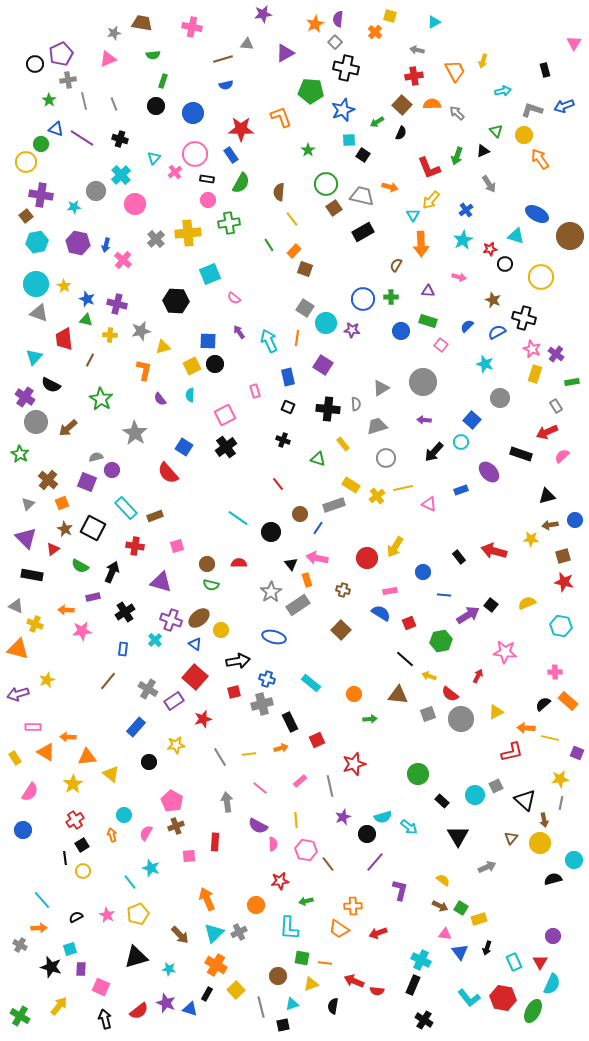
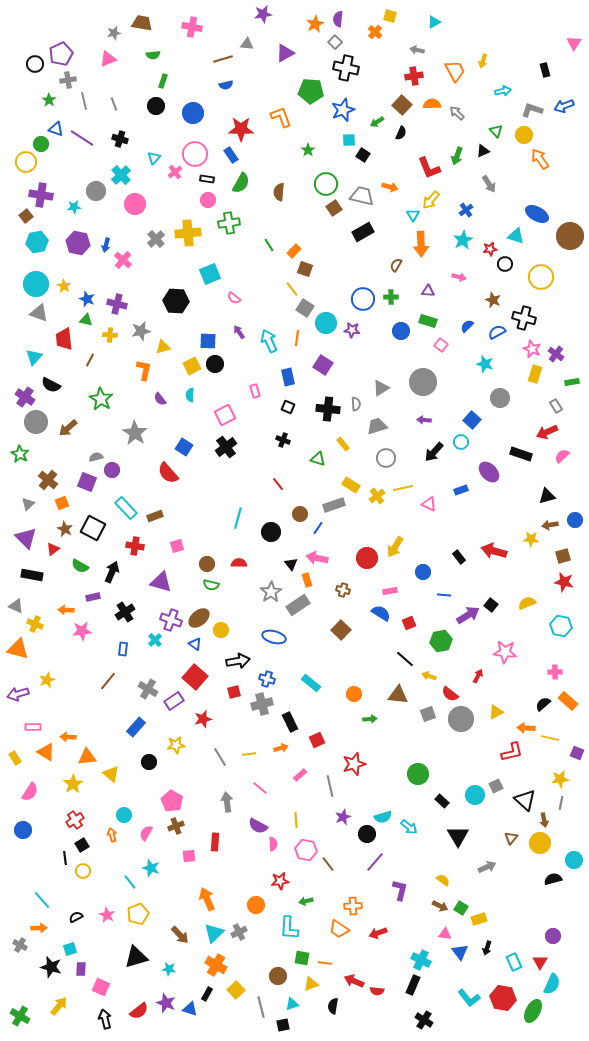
yellow line at (292, 219): moved 70 px down
cyan line at (238, 518): rotated 70 degrees clockwise
pink rectangle at (300, 781): moved 6 px up
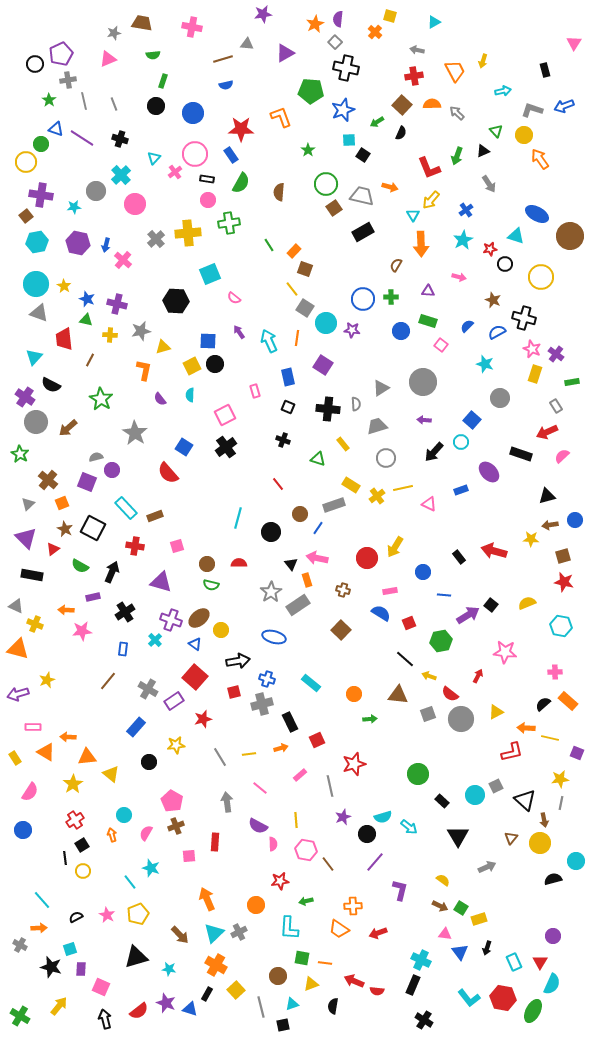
cyan circle at (574, 860): moved 2 px right, 1 px down
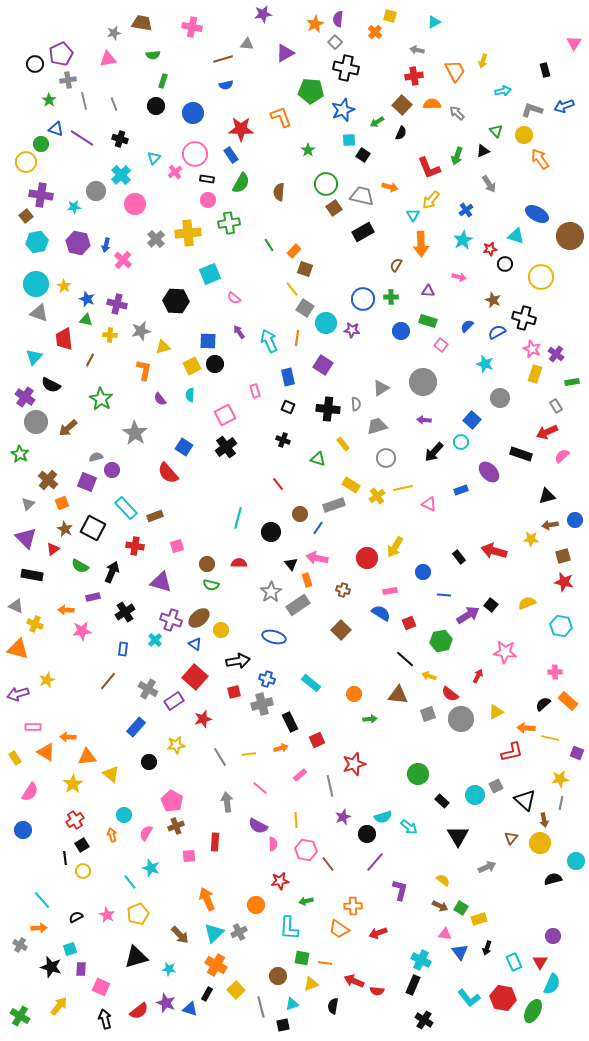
pink triangle at (108, 59): rotated 12 degrees clockwise
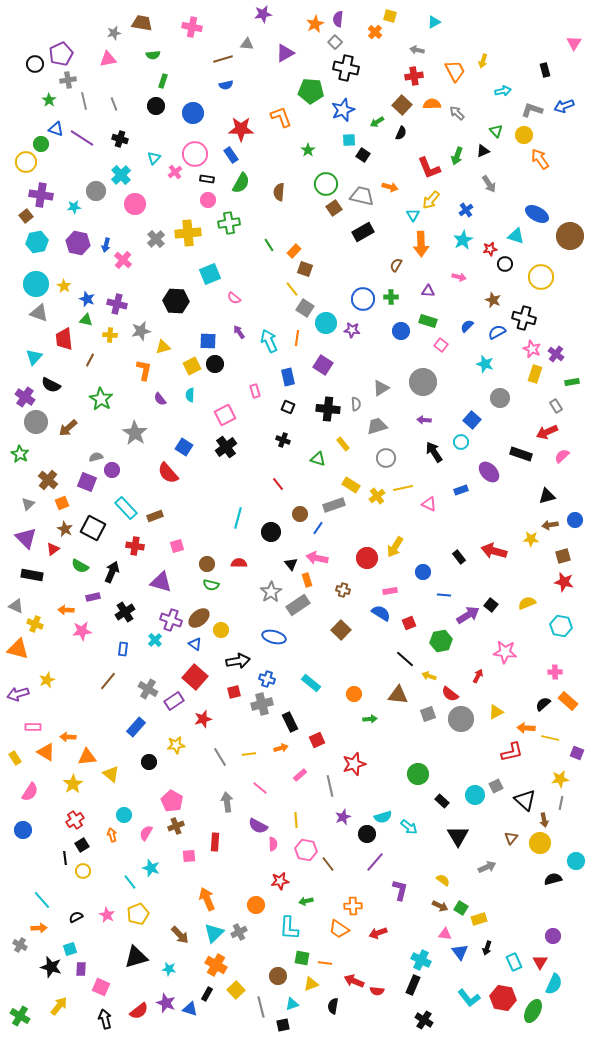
black arrow at (434, 452): rotated 105 degrees clockwise
cyan semicircle at (552, 984): moved 2 px right
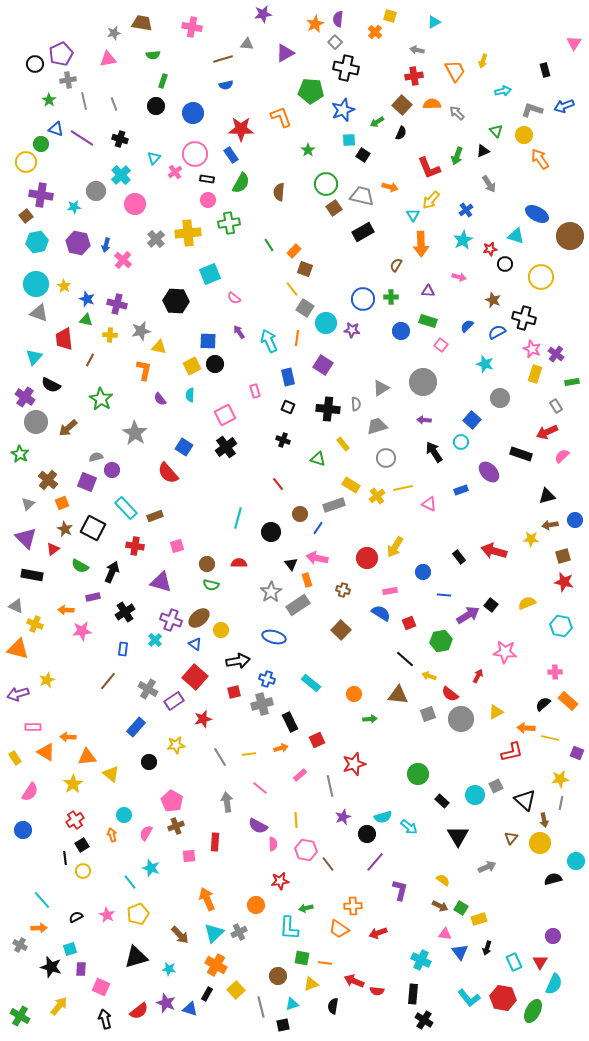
yellow triangle at (163, 347): moved 4 px left; rotated 28 degrees clockwise
green arrow at (306, 901): moved 7 px down
black rectangle at (413, 985): moved 9 px down; rotated 18 degrees counterclockwise
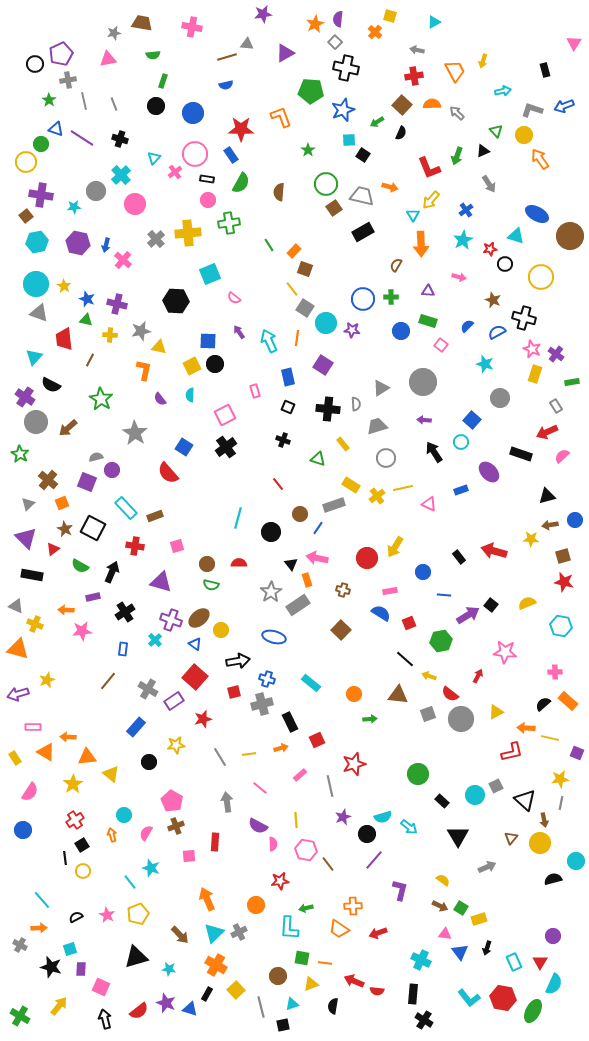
brown line at (223, 59): moved 4 px right, 2 px up
purple line at (375, 862): moved 1 px left, 2 px up
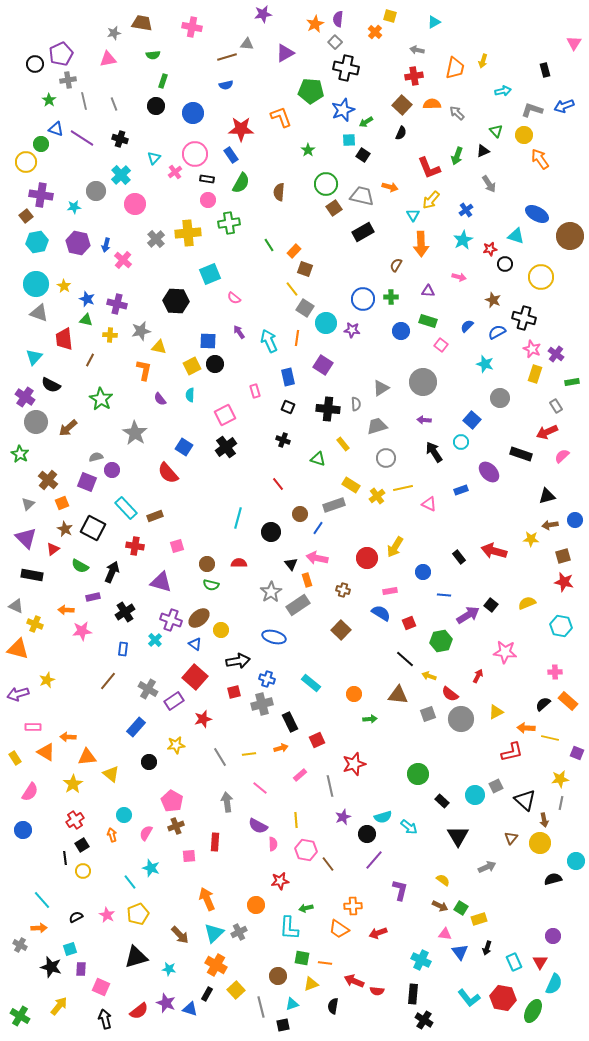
orange trapezoid at (455, 71): moved 3 px up; rotated 40 degrees clockwise
green arrow at (377, 122): moved 11 px left
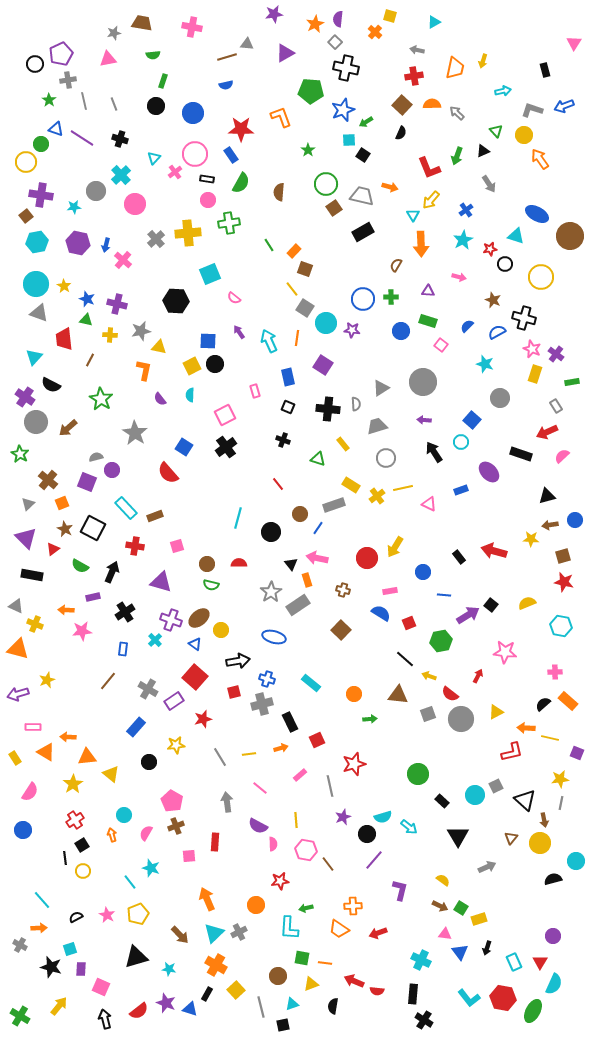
purple star at (263, 14): moved 11 px right
